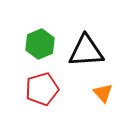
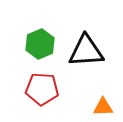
red pentagon: rotated 20 degrees clockwise
orange triangle: moved 14 px down; rotated 50 degrees counterclockwise
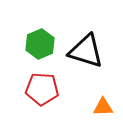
black triangle: rotated 21 degrees clockwise
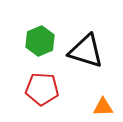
green hexagon: moved 3 px up
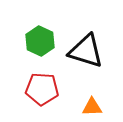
green hexagon: rotated 12 degrees counterclockwise
orange triangle: moved 11 px left
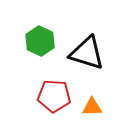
black triangle: moved 1 px right, 2 px down
red pentagon: moved 12 px right, 7 px down
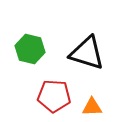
green hexagon: moved 10 px left, 8 px down; rotated 12 degrees counterclockwise
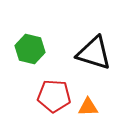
black triangle: moved 7 px right
orange triangle: moved 4 px left
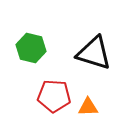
green hexagon: moved 1 px right, 1 px up
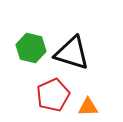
black triangle: moved 22 px left
red pentagon: moved 1 px left, 1 px up; rotated 28 degrees counterclockwise
